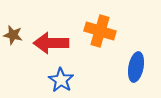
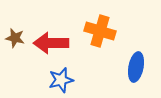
brown star: moved 2 px right, 3 px down
blue star: rotated 25 degrees clockwise
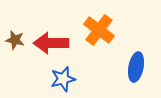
orange cross: moved 1 px left, 1 px up; rotated 20 degrees clockwise
brown star: moved 2 px down
blue star: moved 2 px right, 1 px up
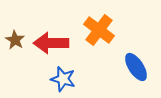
brown star: rotated 18 degrees clockwise
blue ellipse: rotated 44 degrees counterclockwise
blue star: rotated 30 degrees clockwise
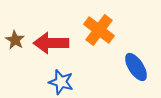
blue star: moved 2 px left, 3 px down
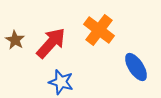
red arrow: rotated 132 degrees clockwise
